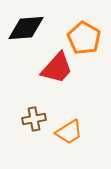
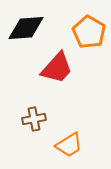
orange pentagon: moved 5 px right, 6 px up
orange trapezoid: moved 13 px down
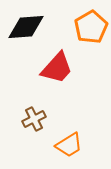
black diamond: moved 1 px up
orange pentagon: moved 2 px right, 5 px up; rotated 12 degrees clockwise
brown cross: rotated 15 degrees counterclockwise
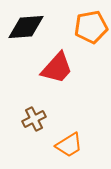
orange pentagon: rotated 20 degrees clockwise
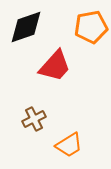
black diamond: rotated 15 degrees counterclockwise
red trapezoid: moved 2 px left, 2 px up
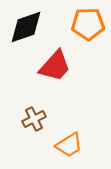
orange pentagon: moved 3 px left, 3 px up; rotated 8 degrees clockwise
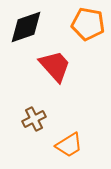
orange pentagon: rotated 12 degrees clockwise
red trapezoid: rotated 84 degrees counterclockwise
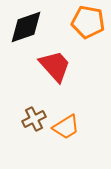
orange pentagon: moved 2 px up
orange trapezoid: moved 3 px left, 18 px up
